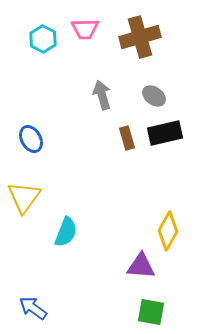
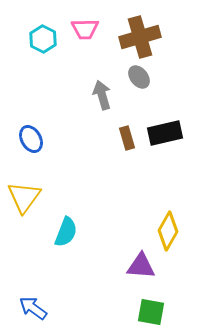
gray ellipse: moved 15 px left, 19 px up; rotated 15 degrees clockwise
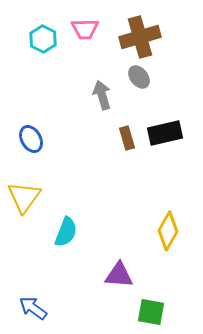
purple triangle: moved 22 px left, 9 px down
